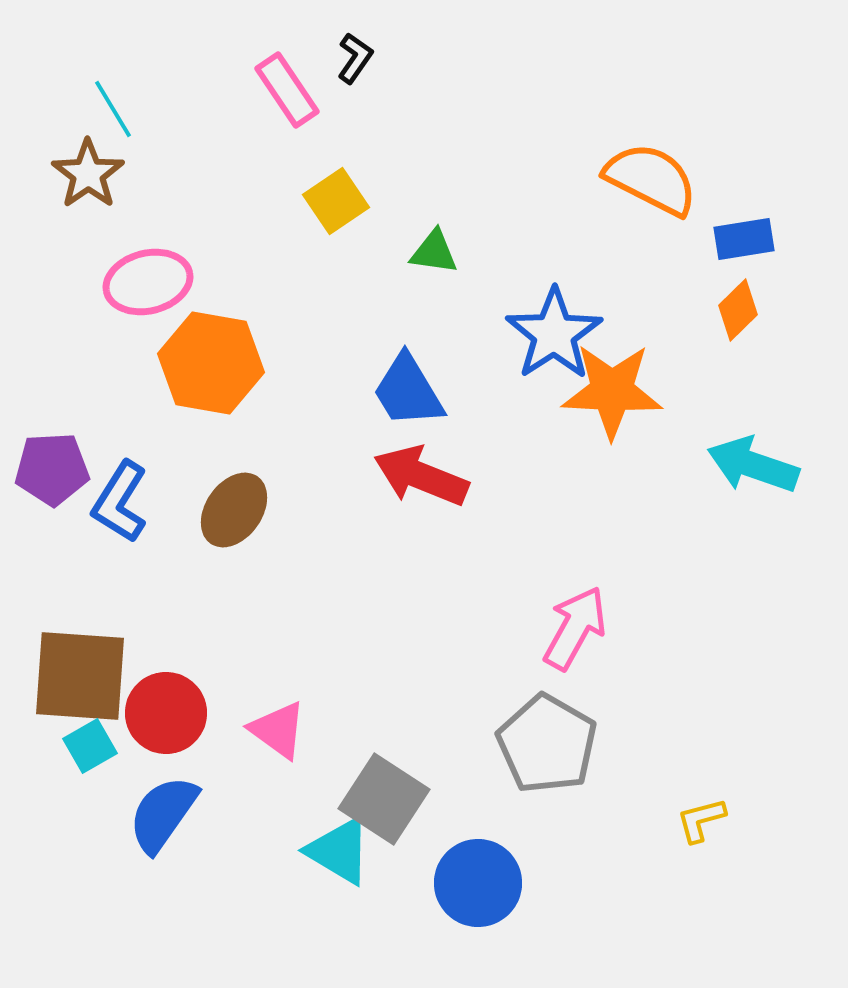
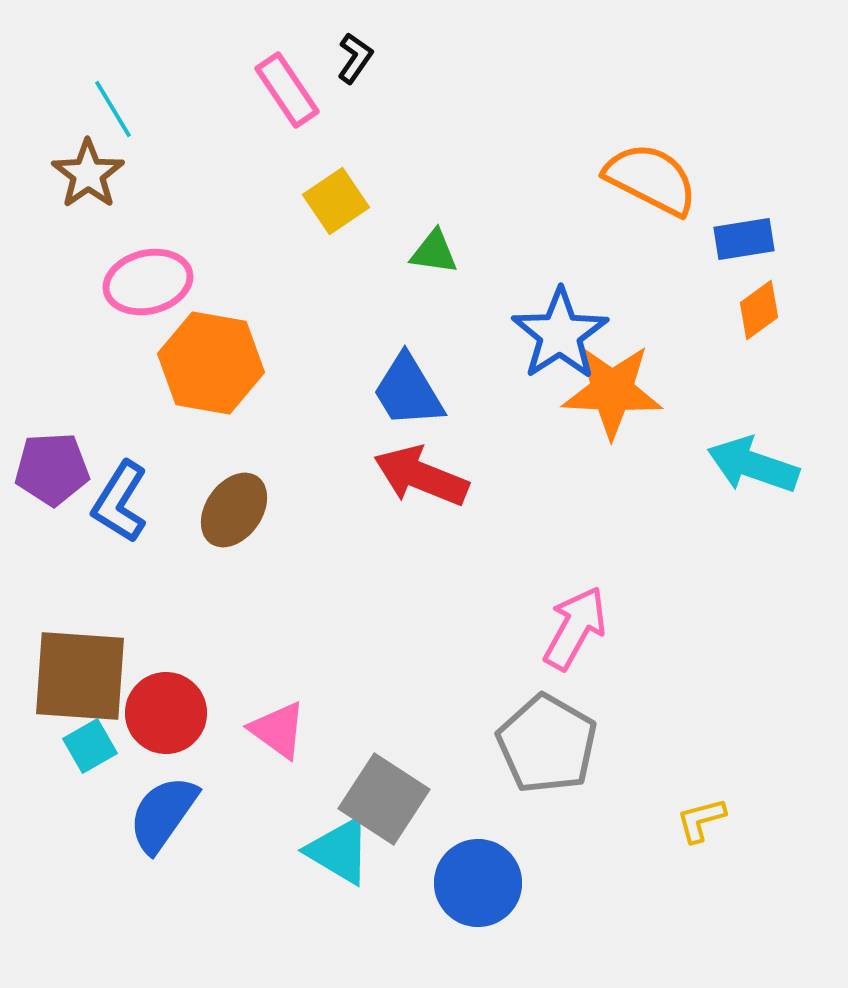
orange diamond: moved 21 px right; rotated 8 degrees clockwise
blue star: moved 6 px right
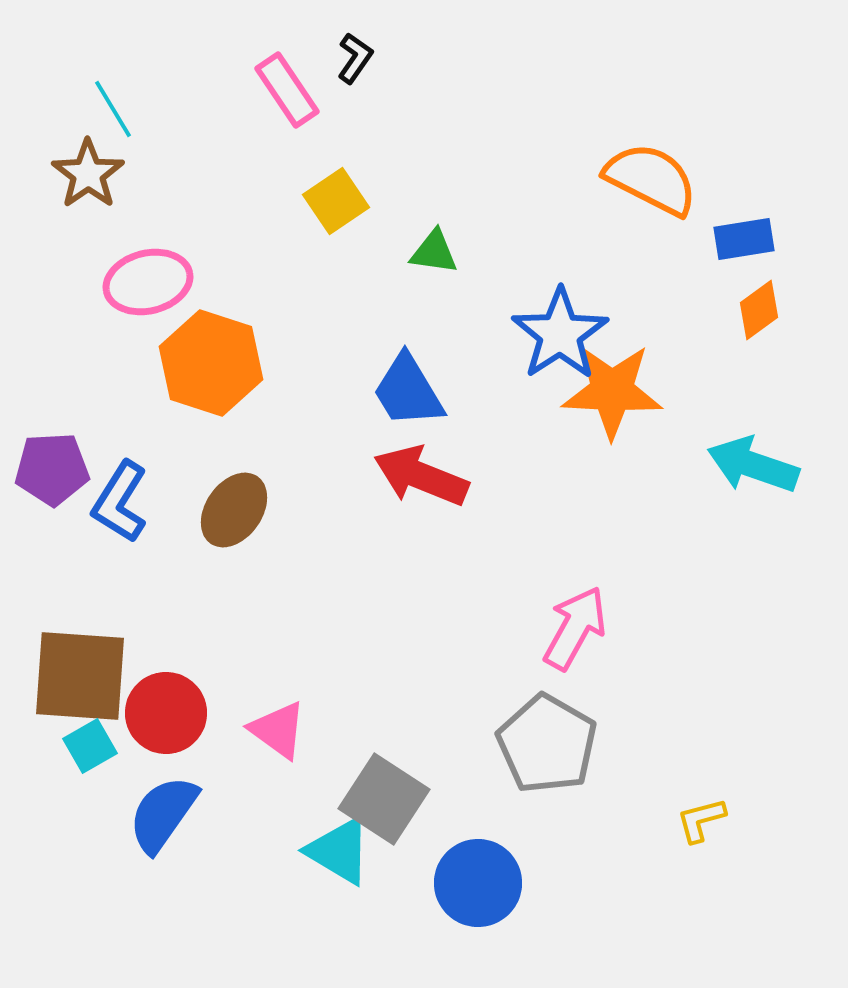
orange hexagon: rotated 8 degrees clockwise
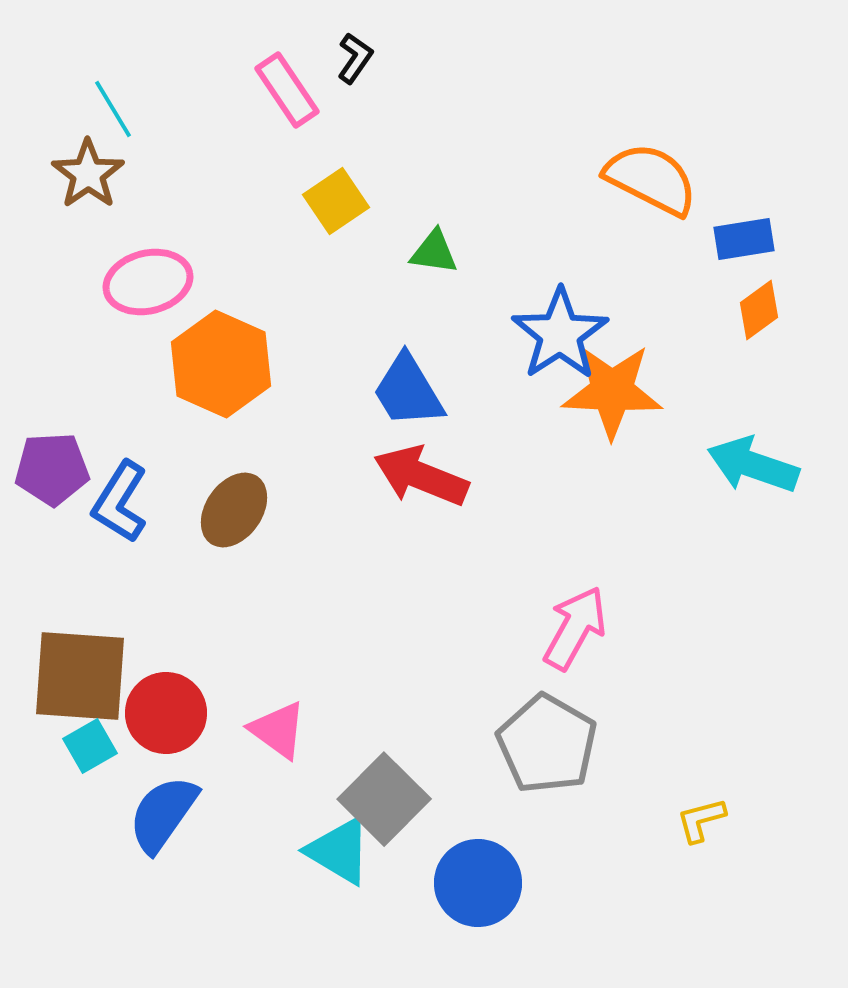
orange hexagon: moved 10 px right, 1 px down; rotated 6 degrees clockwise
gray square: rotated 12 degrees clockwise
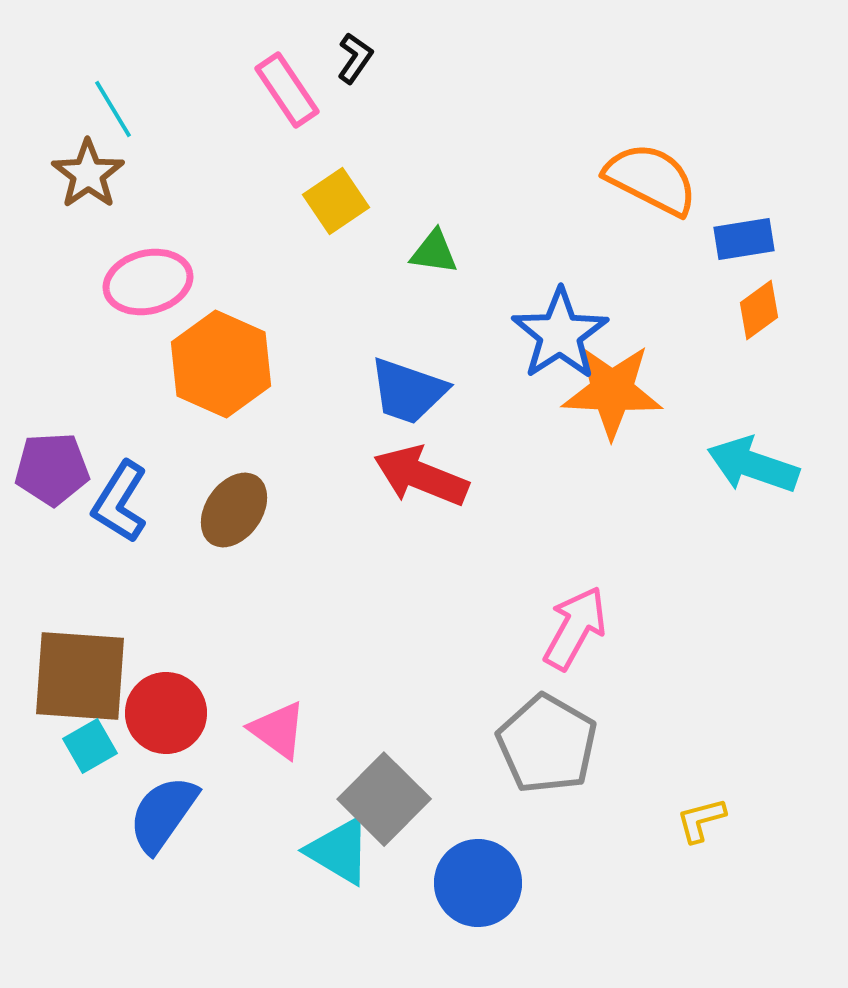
blue trapezoid: rotated 40 degrees counterclockwise
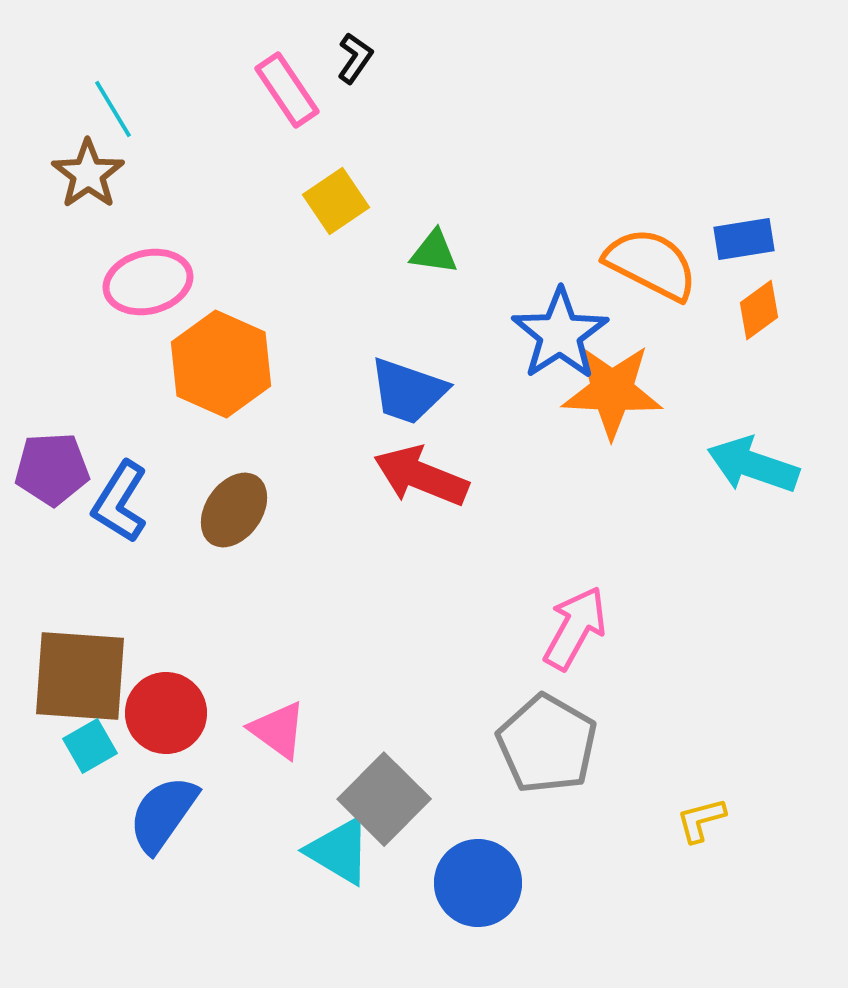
orange semicircle: moved 85 px down
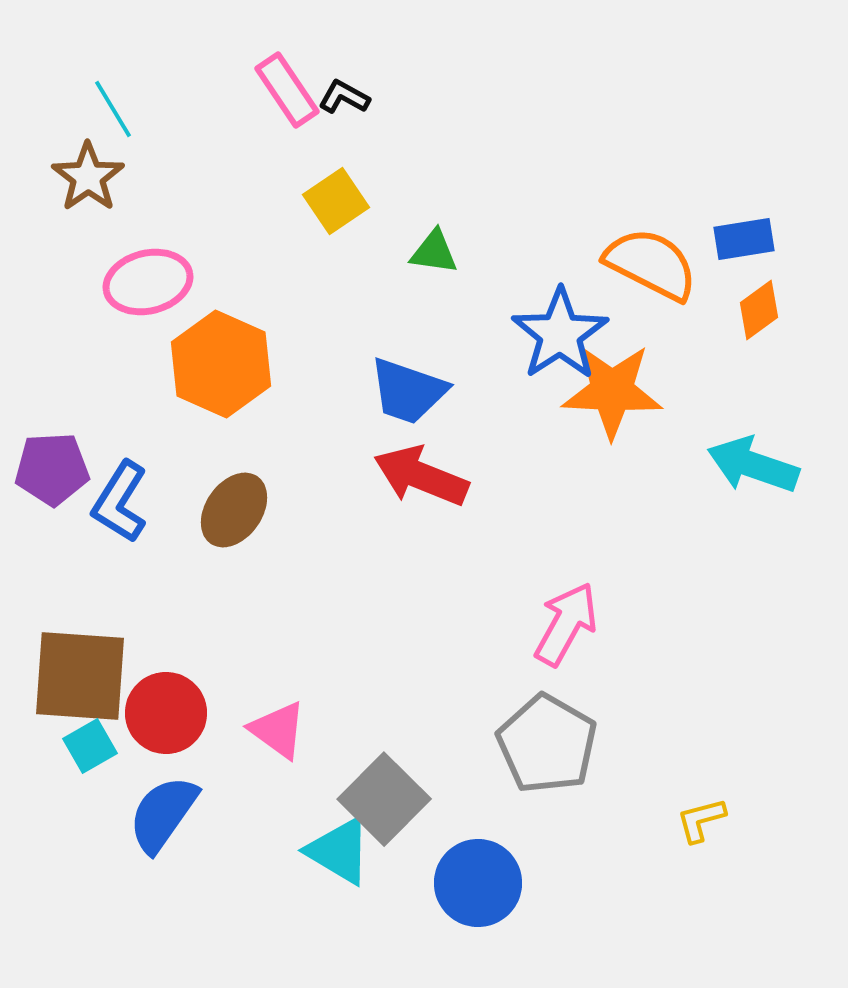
black L-shape: moved 11 px left, 39 px down; rotated 96 degrees counterclockwise
brown star: moved 3 px down
pink arrow: moved 9 px left, 4 px up
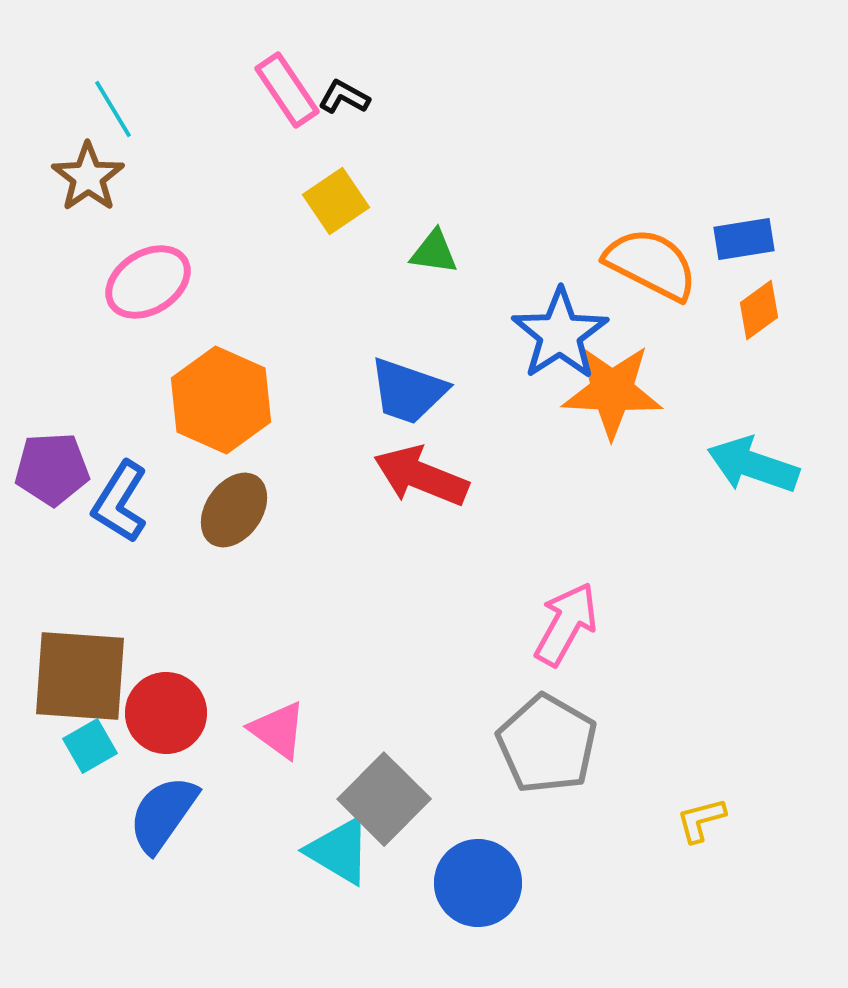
pink ellipse: rotated 18 degrees counterclockwise
orange hexagon: moved 36 px down
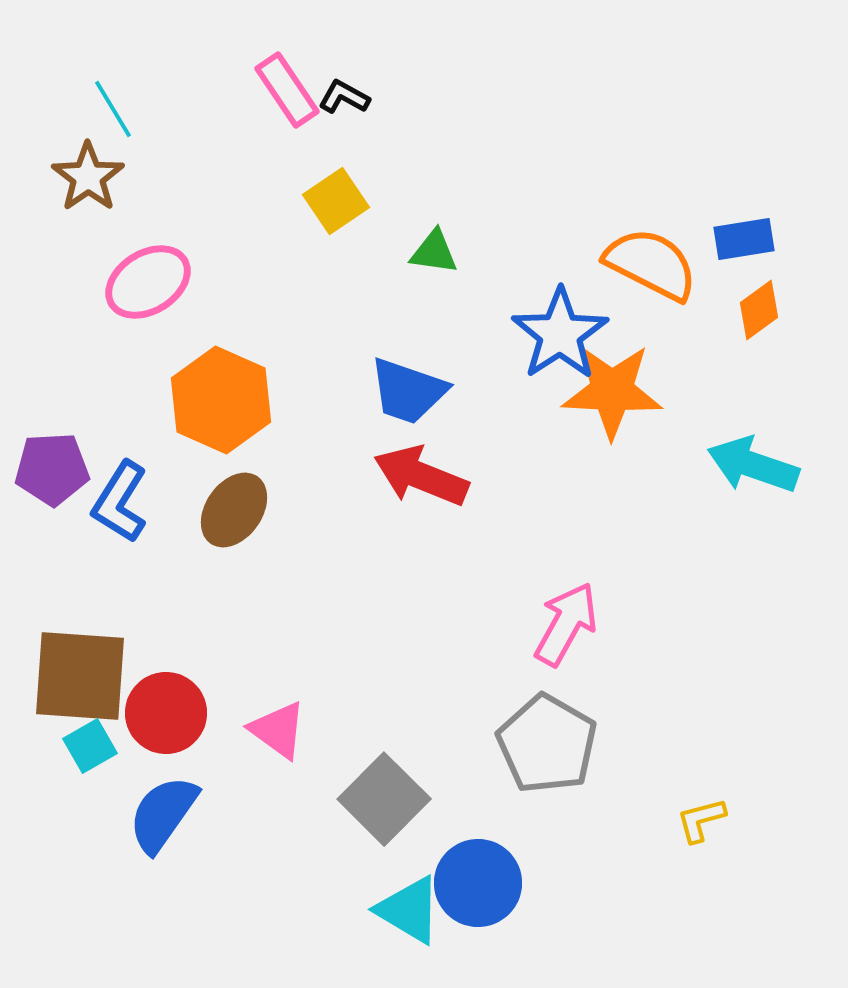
cyan triangle: moved 70 px right, 59 px down
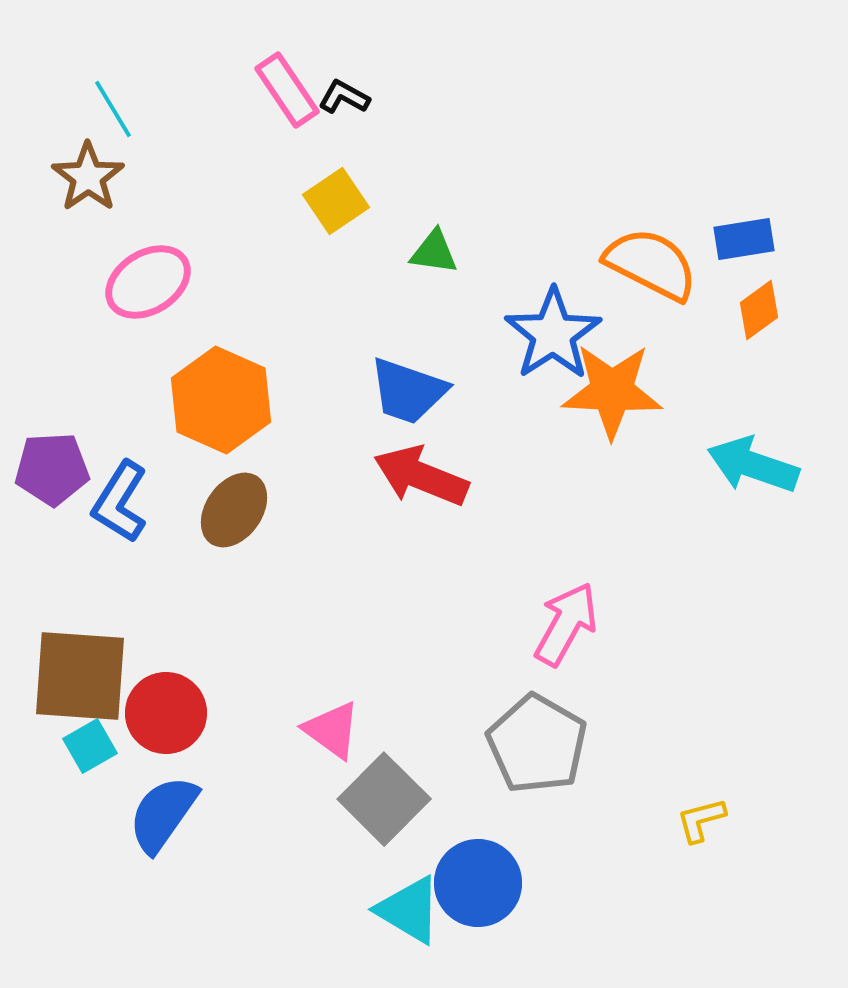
blue star: moved 7 px left
pink triangle: moved 54 px right
gray pentagon: moved 10 px left
